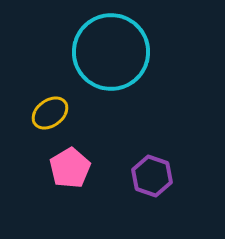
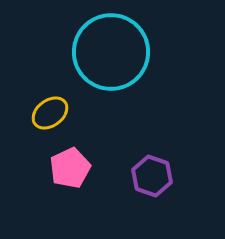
pink pentagon: rotated 6 degrees clockwise
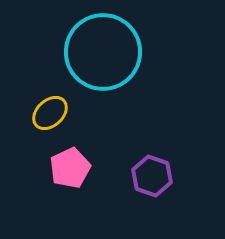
cyan circle: moved 8 px left
yellow ellipse: rotated 6 degrees counterclockwise
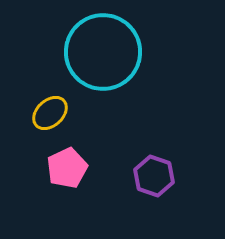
pink pentagon: moved 3 px left
purple hexagon: moved 2 px right
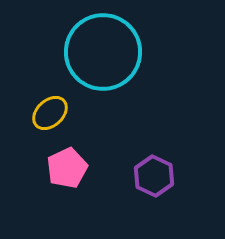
purple hexagon: rotated 6 degrees clockwise
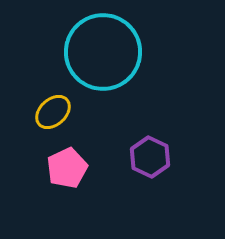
yellow ellipse: moved 3 px right, 1 px up
purple hexagon: moved 4 px left, 19 px up
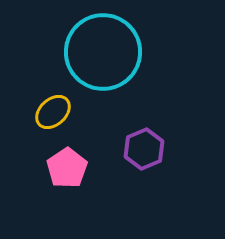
purple hexagon: moved 6 px left, 8 px up; rotated 12 degrees clockwise
pink pentagon: rotated 9 degrees counterclockwise
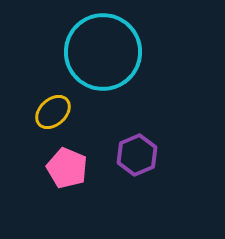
purple hexagon: moved 7 px left, 6 px down
pink pentagon: rotated 15 degrees counterclockwise
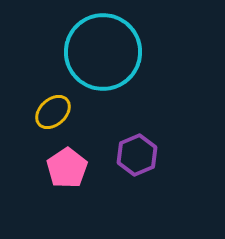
pink pentagon: rotated 15 degrees clockwise
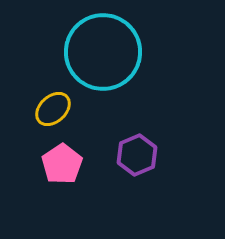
yellow ellipse: moved 3 px up
pink pentagon: moved 5 px left, 4 px up
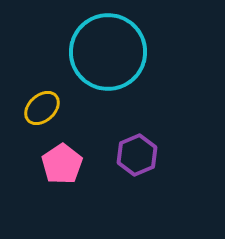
cyan circle: moved 5 px right
yellow ellipse: moved 11 px left, 1 px up
